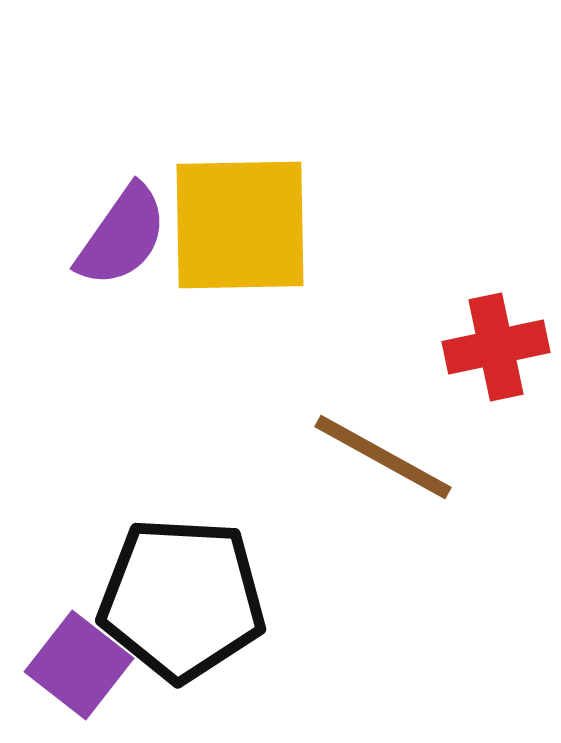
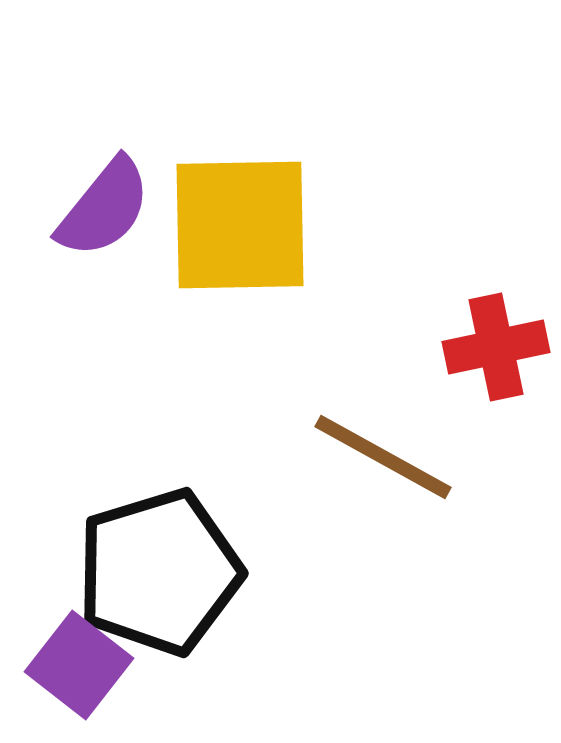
purple semicircle: moved 18 px left, 28 px up; rotated 4 degrees clockwise
black pentagon: moved 23 px left, 27 px up; rotated 20 degrees counterclockwise
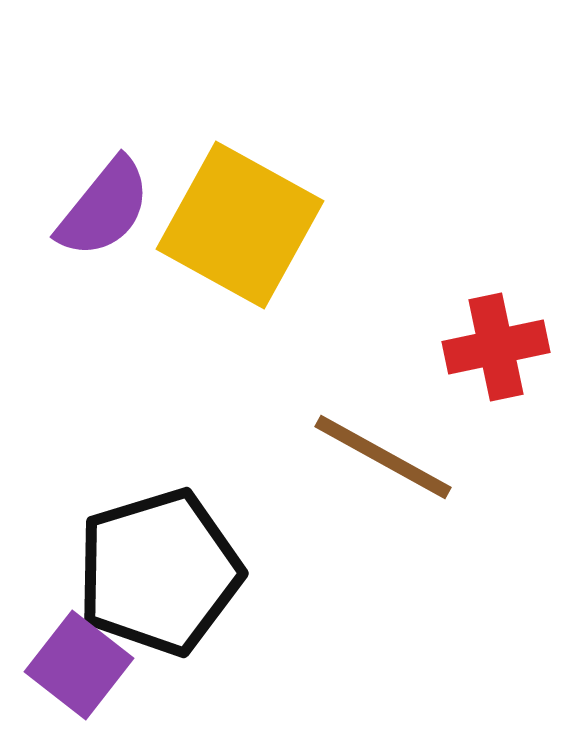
yellow square: rotated 30 degrees clockwise
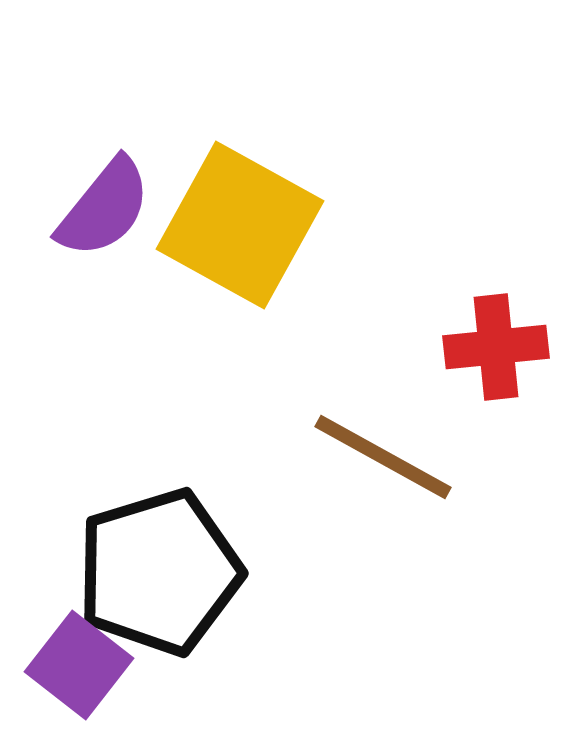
red cross: rotated 6 degrees clockwise
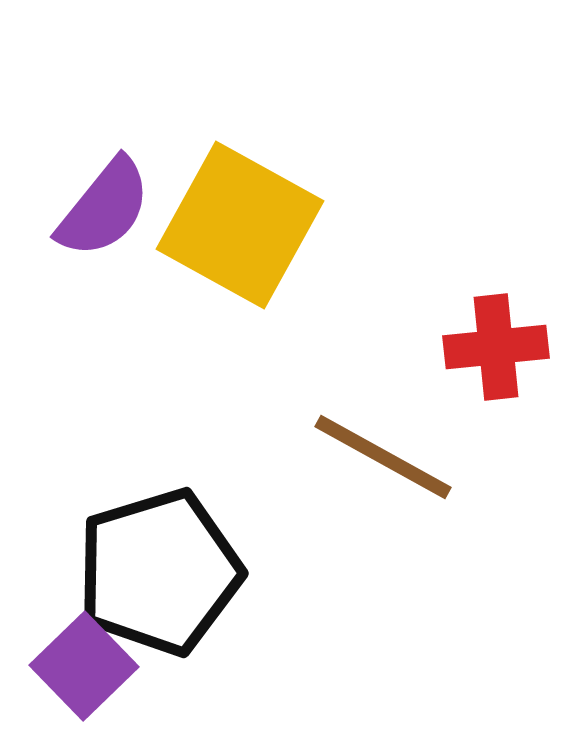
purple square: moved 5 px right, 1 px down; rotated 8 degrees clockwise
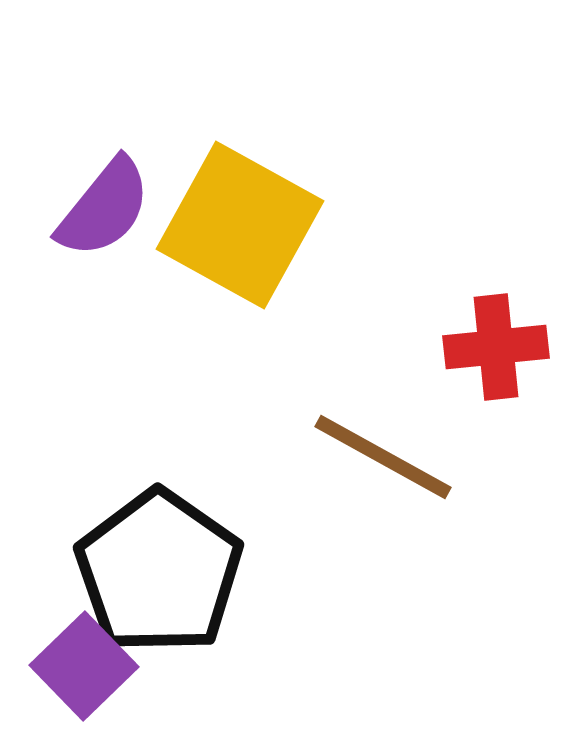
black pentagon: rotated 20 degrees counterclockwise
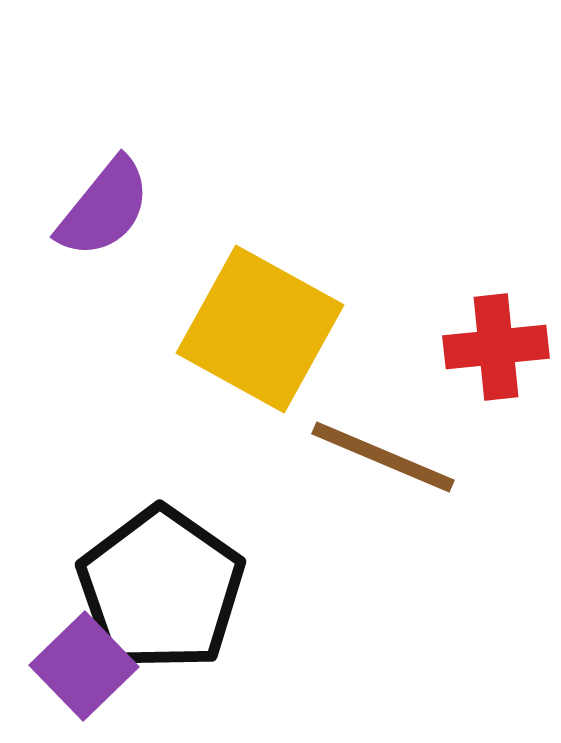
yellow square: moved 20 px right, 104 px down
brown line: rotated 6 degrees counterclockwise
black pentagon: moved 2 px right, 17 px down
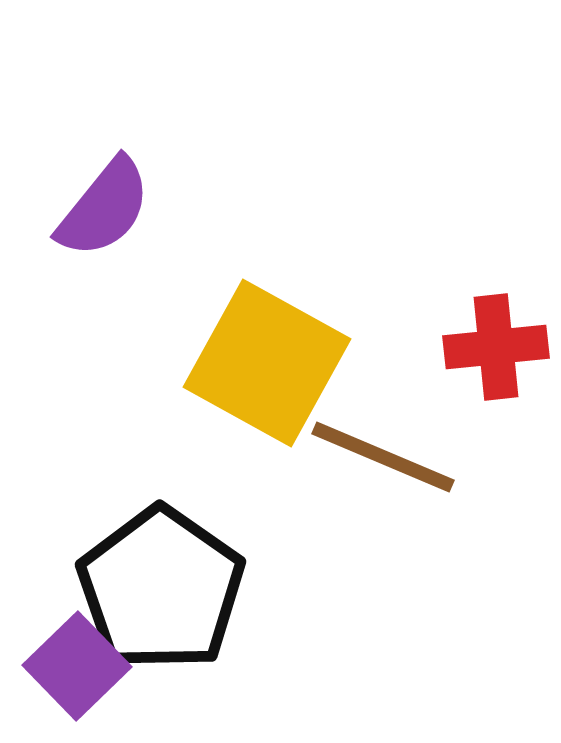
yellow square: moved 7 px right, 34 px down
purple square: moved 7 px left
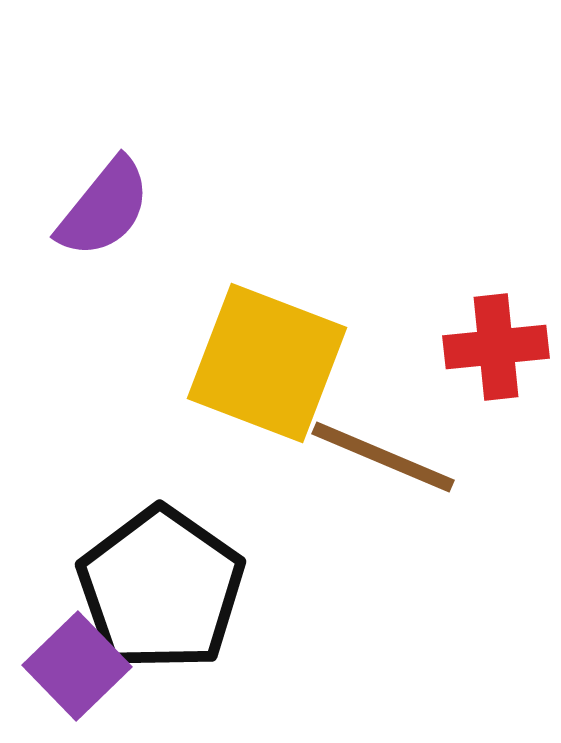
yellow square: rotated 8 degrees counterclockwise
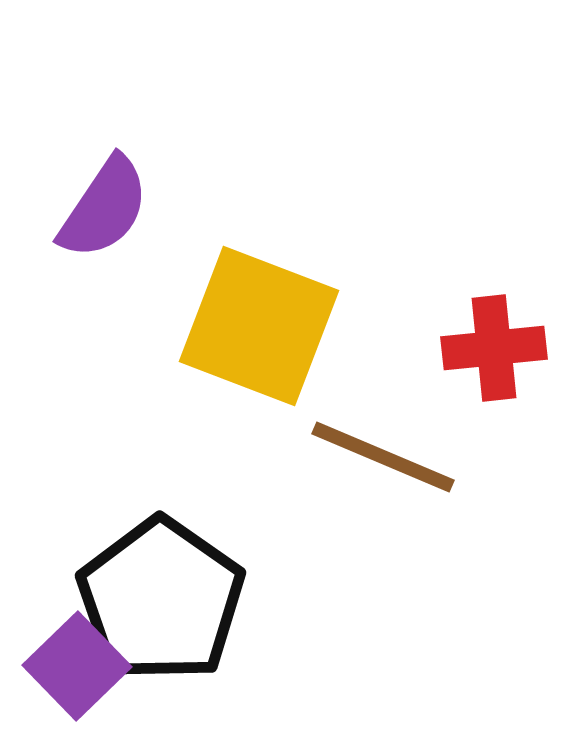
purple semicircle: rotated 5 degrees counterclockwise
red cross: moved 2 px left, 1 px down
yellow square: moved 8 px left, 37 px up
black pentagon: moved 11 px down
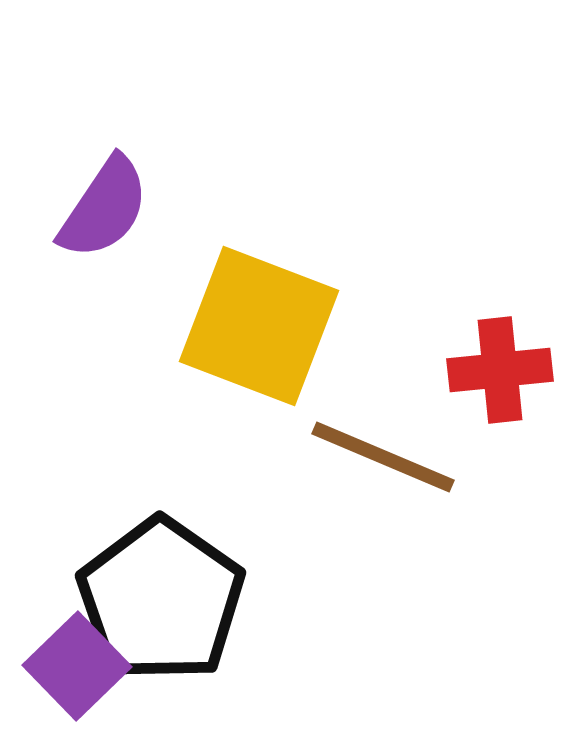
red cross: moved 6 px right, 22 px down
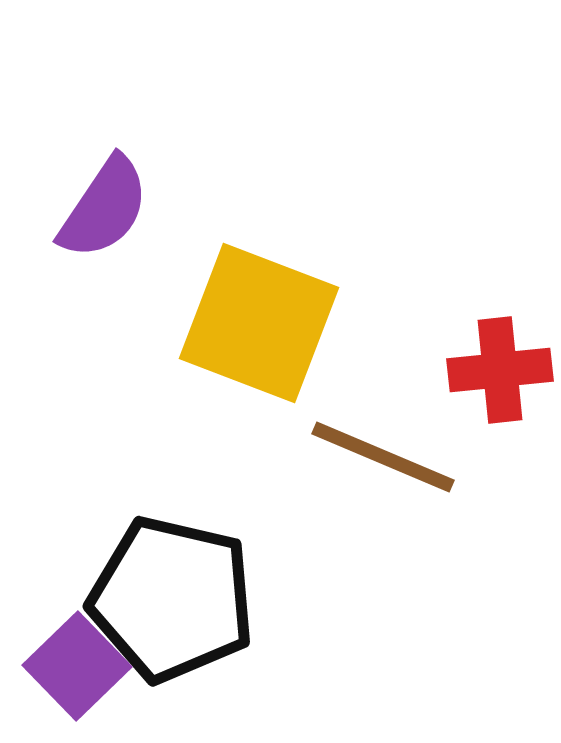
yellow square: moved 3 px up
black pentagon: moved 11 px right, 1 px up; rotated 22 degrees counterclockwise
